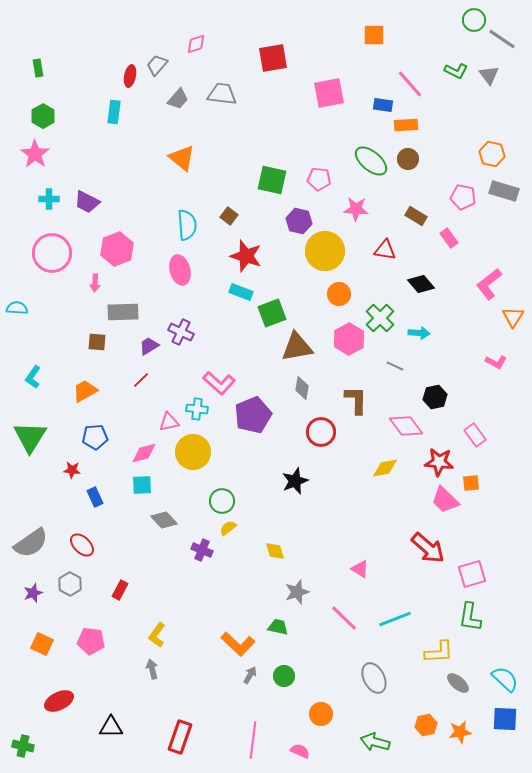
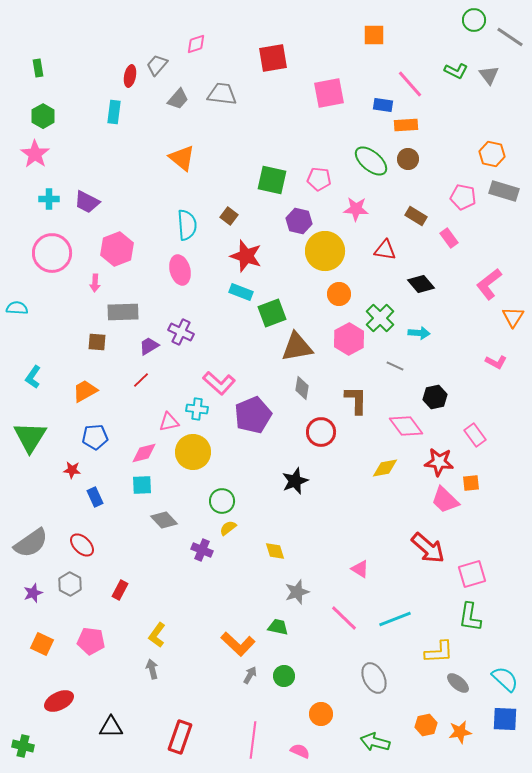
gray line at (502, 39): moved 8 px right, 2 px up
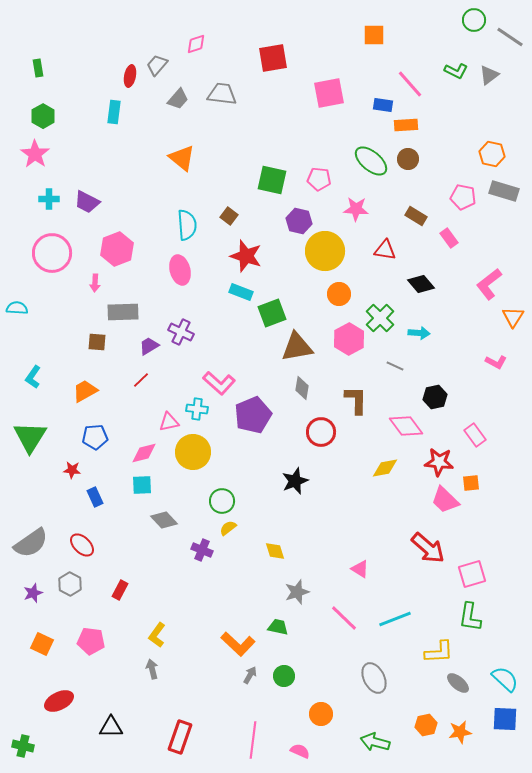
gray triangle at (489, 75): rotated 30 degrees clockwise
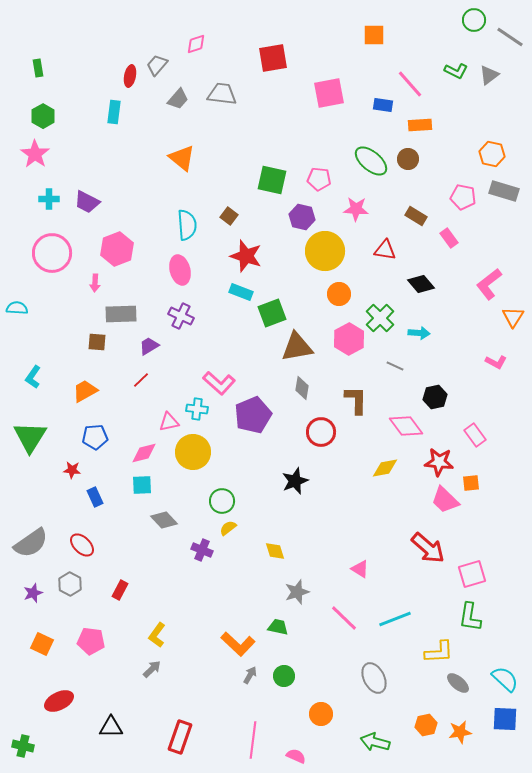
orange rectangle at (406, 125): moved 14 px right
purple hexagon at (299, 221): moved 3 px right, 4 px up
gray rectangle at (123, 312): moved 2 px left, 2 px down
purple cross at (181, 332): moved 16 px up
gray arrow at (152, 669): rotated 60 degrees clockwise
pink semicircle at (300, 751): moved 4 px left, 5 px down
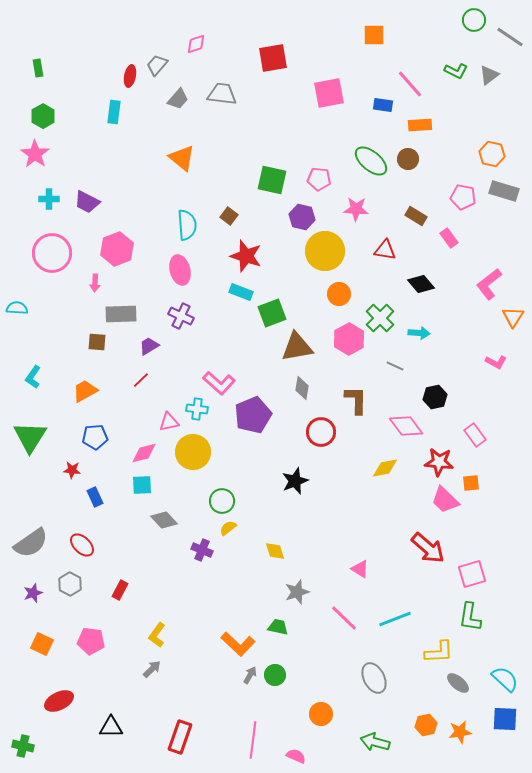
green circle at (284, 676): moved 9 px left, 1 px up
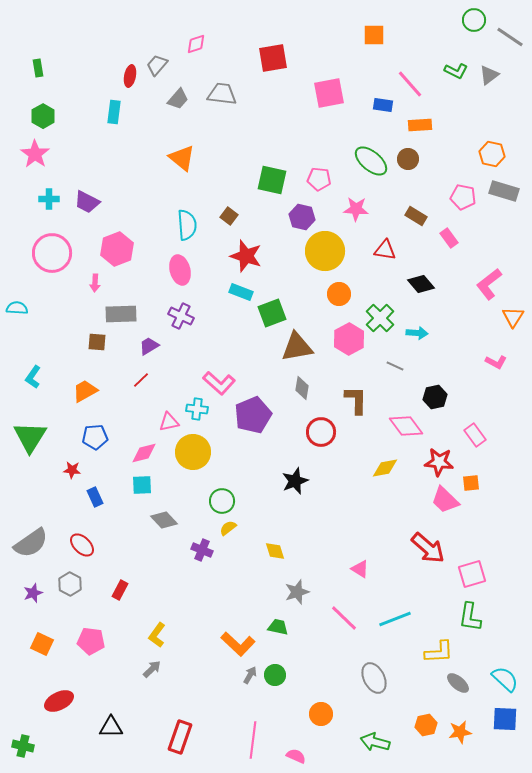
cyan arrow at (419, 333): moved 2 px left
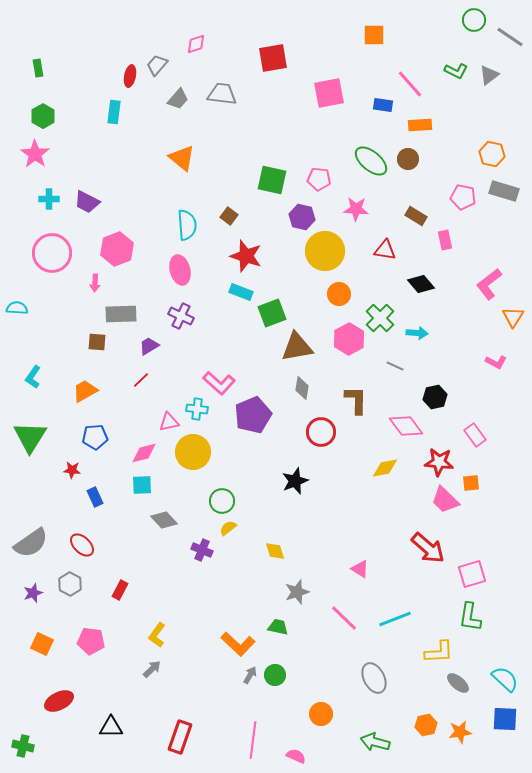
pink rectangle at (449, 238): moved 4 px left, 2 px down; rotated 24 degrees clockwise
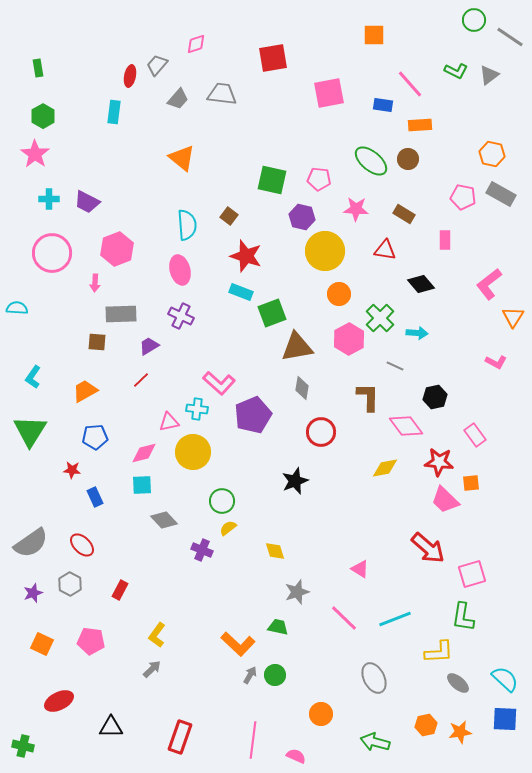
gray rectangle at (504, 191): moved 3 px left, 3 px down; rotated 12 degrees clockwise
brown rectangle at (416, 216): moved 12 px left, 2 px up
pink rectangle at (445, 240): rotated 12 degrees clockwise
brown L-shape at (356, 400): moved 12 px right, 3 px up
green triangle at (30, 437): moved 6 px up
green L-shape at (470, 617): moved 7 px left
